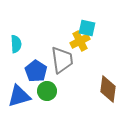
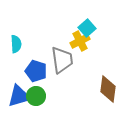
cyan square: rotated 36 degrees clockwise
blue pentagon: rotated 15 degrees counterclockwise
green circle: moved 11 px left, 5 px down
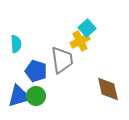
brown diamond: rotated 20 degrees counterclockwise
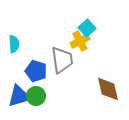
cyan semicircle: moved 2 px left
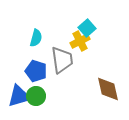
cyan semicircle: moved 22 px right, 6 px up; rotated 18 degrees clockwise
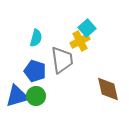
blue pentagon: moved 1 px left
blue triangle: moved 2 px left
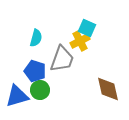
cyan square: rotated 24 degrees counterclockwise
gray trapezoid: moved 1 px up; rotated 28 degrees clockwise
green circle: moved 4 px right, 6 px up
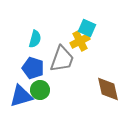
cyan semicircle: moved 1 px left, 1 px down
blue pentagon: moved 2 px left, 3 px up
blue triangle: moved 4 px right
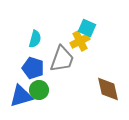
green circle: moved 1 px left
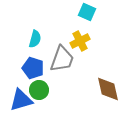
cyan square: moved 16 px up
blue triangle: moved 4 px down
